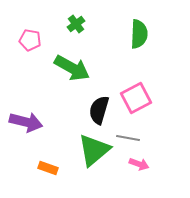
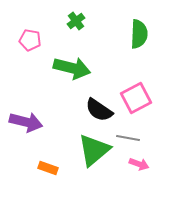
green cross: moved 3 px up
green arrow: rotated 15 degrees counterclockwise
black semicircle: rotated 72 degrees counterclockwise
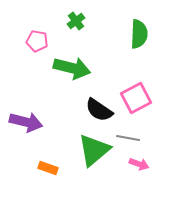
pink pentagon: moved 7 px right, 1 px down
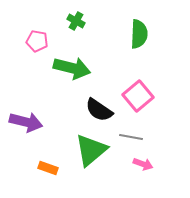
green cross: rotated 24 degrees counterclockwise
pink square: moved 2 px right, 2 px up; rotated 12 degrees counterclockwise
gray line: moved 3 px right, 1 px up
green triangle: moved 3 px left
pink arrow: moved 4 px right
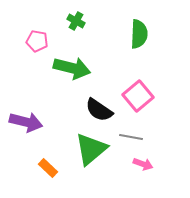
green triangle: moved 1 px up
orange rectangle: rotated 24 degrees clockwise
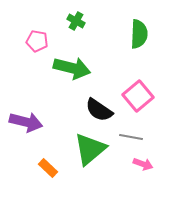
green triangle: moved 1 px left
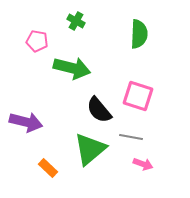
pink square: rotated 32 degrees counterclockwise
black semicircle: rotated 16 degrees clockwise
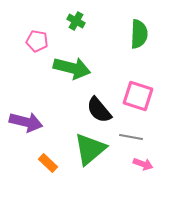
orange rectangle: moved 5 px up
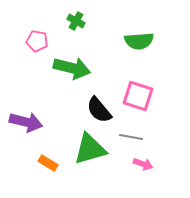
green semicircle: moved 7 px down; rotated 84 degrees clockwise
green triangle: rotated 24 degrees clockwise
orange rectangle: rotated 12 degrees counterclockwise
